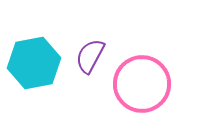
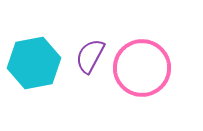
pink circle: moved 16 px up
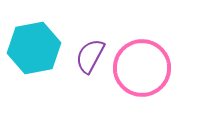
cyan hexagon: moved 15 px up
